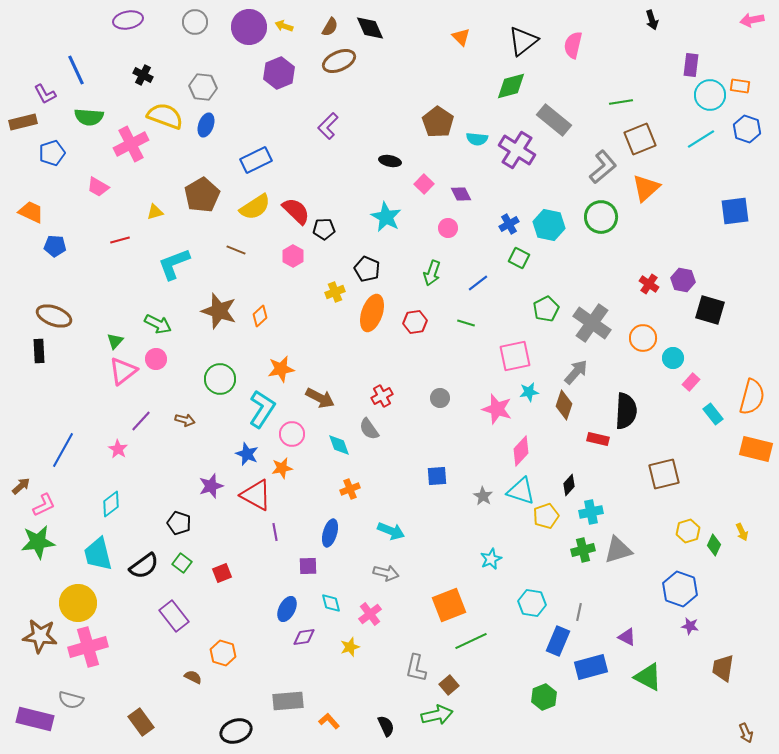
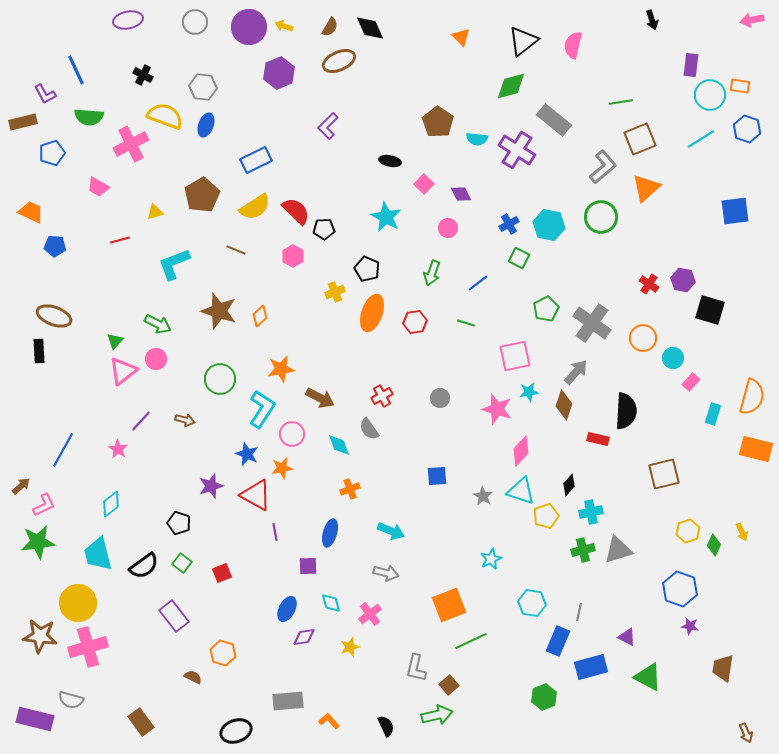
cyan rectangle at (713, 414): rotated 55 degrees clockwise
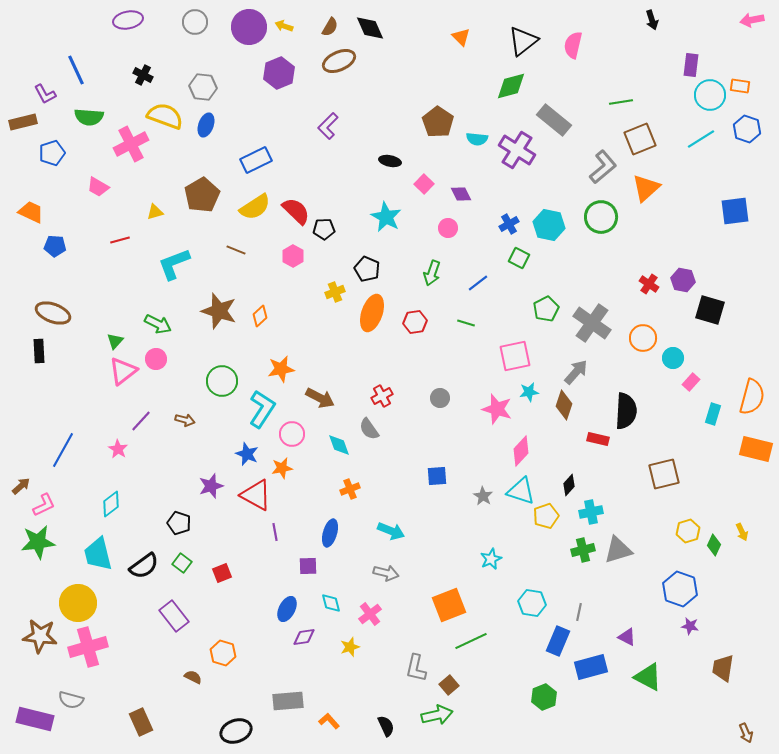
brown ellipse at (54, 316): moved 1 px left, 3 px up
green circle at (220, 379): moved 2 px right, 2 px down
brown rectangle at (141, 722): rotated 12 degrees clockwise
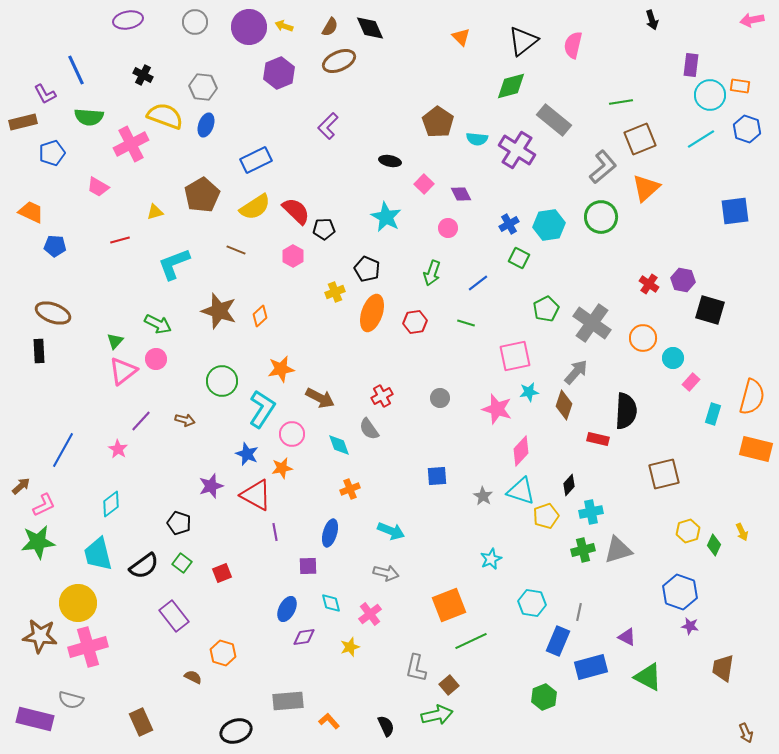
cyan hexagon at (549, 225): rotated 20 degrees counterclockwise
blue hexagon at (680, 589): moved 3 px down
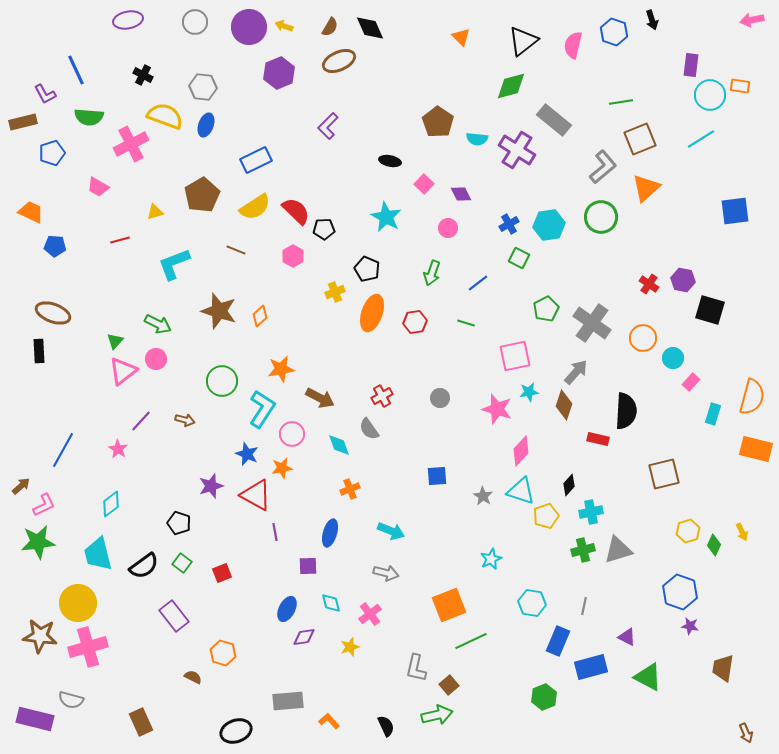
blue hexagon at (747, 129): moved 133 px left, 97 px up
gray line at (579, 612): moved 5 px right, 6 px up
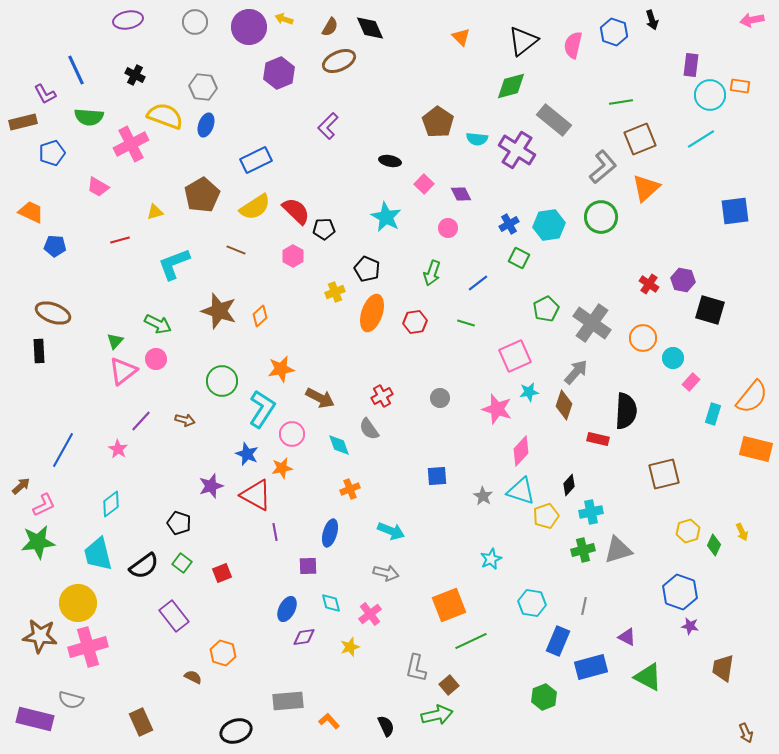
yellow arrow at (284, 26): moved 7 px up
black cross at (143, 75): moved 8 px left
pink square at (515, 356): rotated 12 degrees counterclockwise
orange semicircle at (752, 397): rotated 24 degrees clockwise
